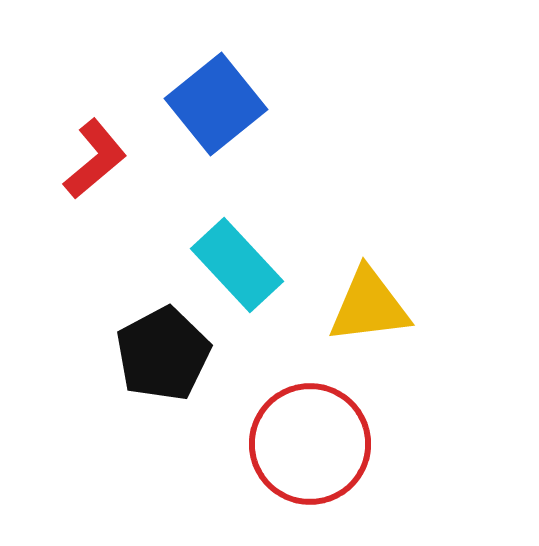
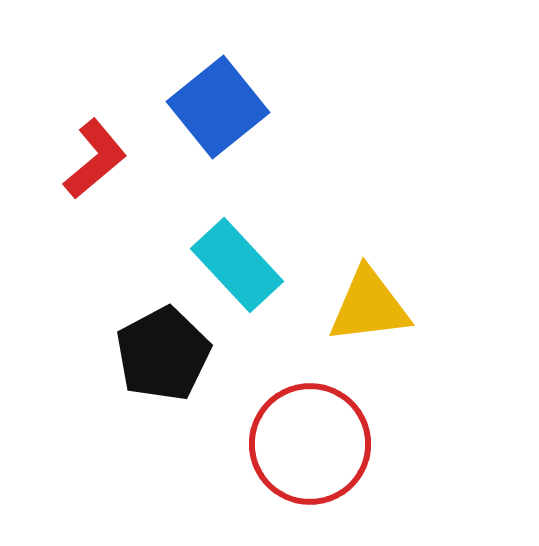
blue square: moved 2 px right, 3 px down
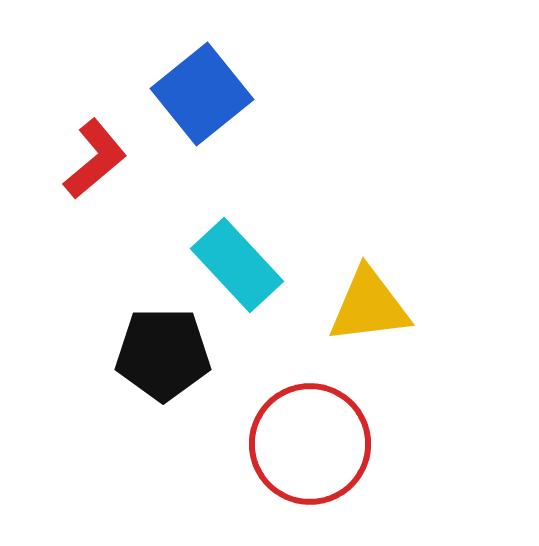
blue square: moved 16 px left, 13 px up
black pentagon: rotated 28 degrees clockwise
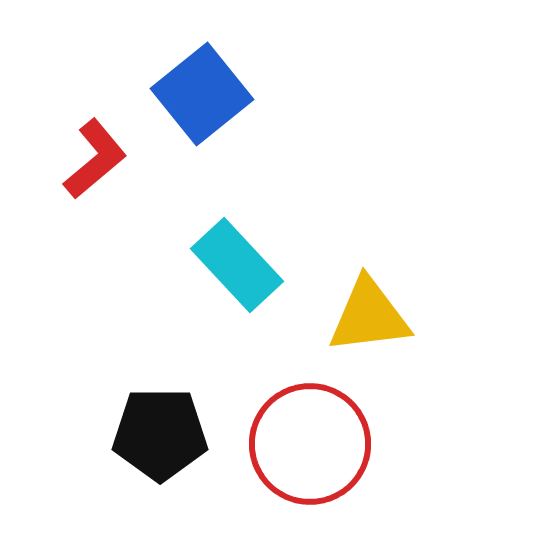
yellow triangle: moved 10 px down
black pentagon: moved 3 px left, 80 px down
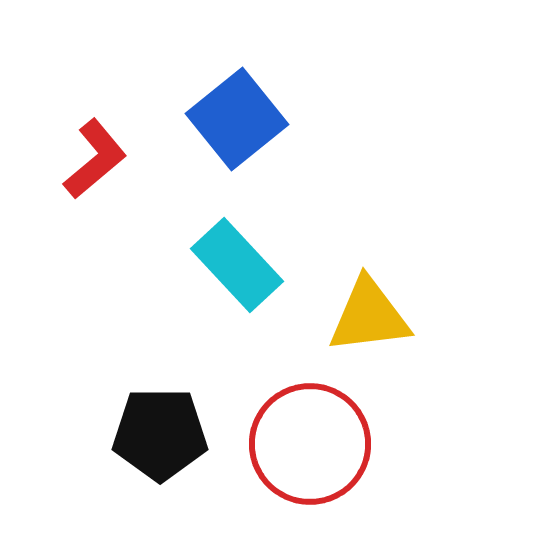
blue square: moved 35 px right, 25 px down
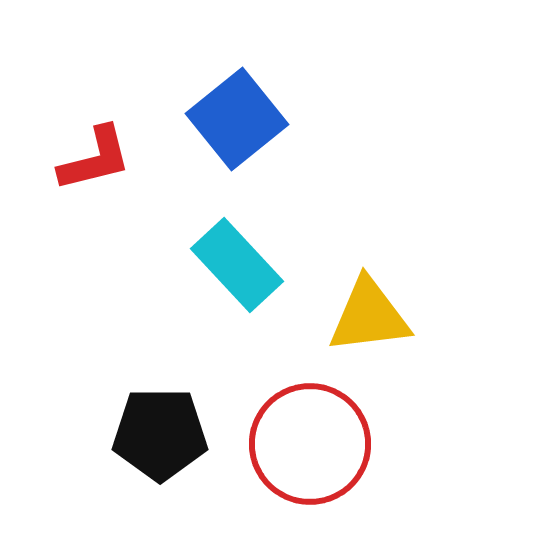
red L-shape: rotated 26 degrees clockwise
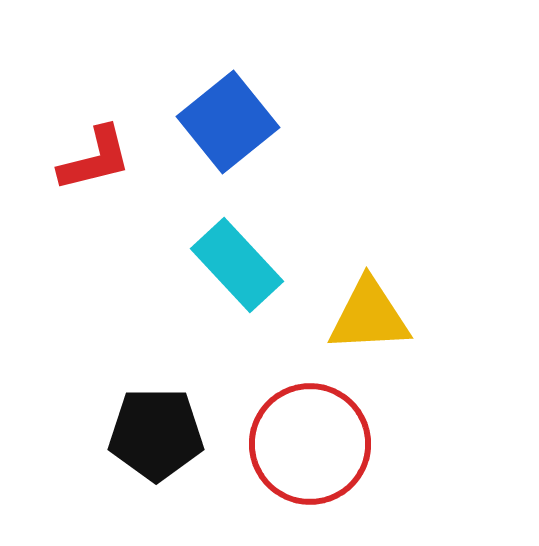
blue square: moved 9 px left, 3 px down
yellow triangle: rotated 4 degrees clockwise
black pentagon: moved 4 px left
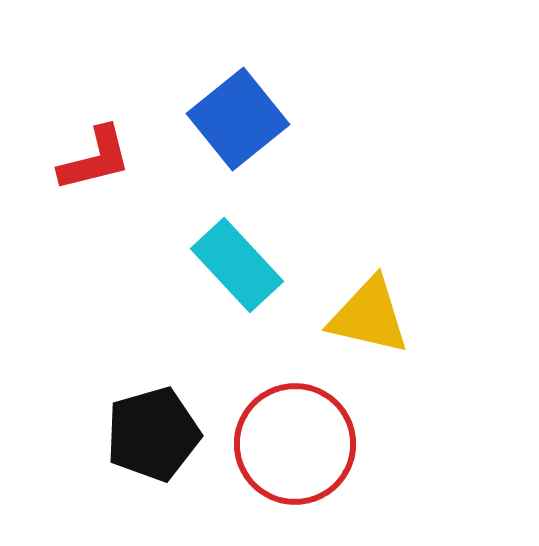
blue square: moved 10 px right, 3 px up
yellow triangle: rotated 16 degrees clockwise
black pentagon: moved 3 px left; rotated 16 degrees counterclockwise
red circle: moved 15 px left
